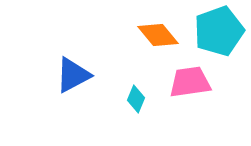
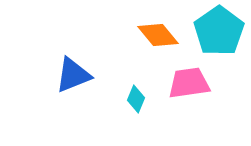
cyan pentagon: rotated 15 degrees counterclockwise
blue triangle: rotated 6 degrees clockwise
pink trapezoid: moved 1 px left, 1 px down
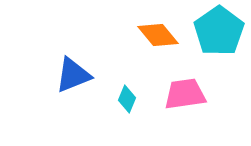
pink trapezoid: moved 4 px left, 11 px down
cyan diamond: moved 9 px left
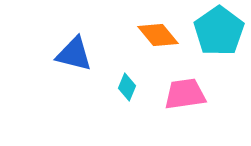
blue triangle: moved 1 px right, 21 px up; rotated 36 degrees clockwise
cyan diamond: moved 12 px up
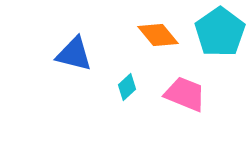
cyan pentagon: moved 1 px right, 1 px down
cyan diamond: rotated 24 degrees clockwise
pink trapezoid: rotated 30 degrees clockwise
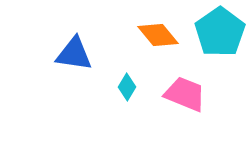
blue triangle: rotated 6 degrees counterclockwise
cyan diamond: rotated 16 degrees counterclockwise
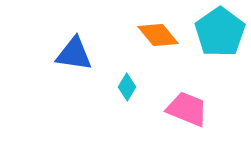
pink trapezoid: moved 2 px right, 15 px down
